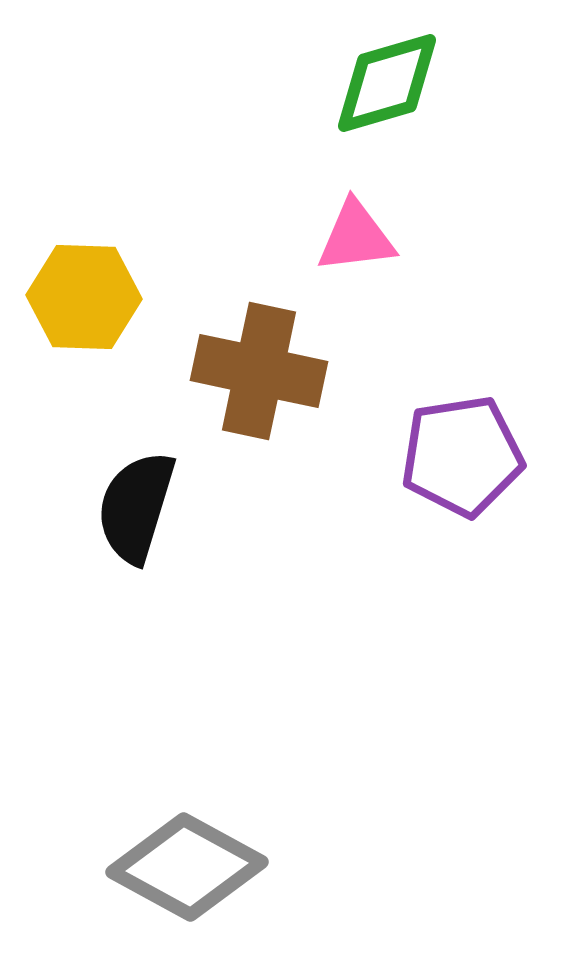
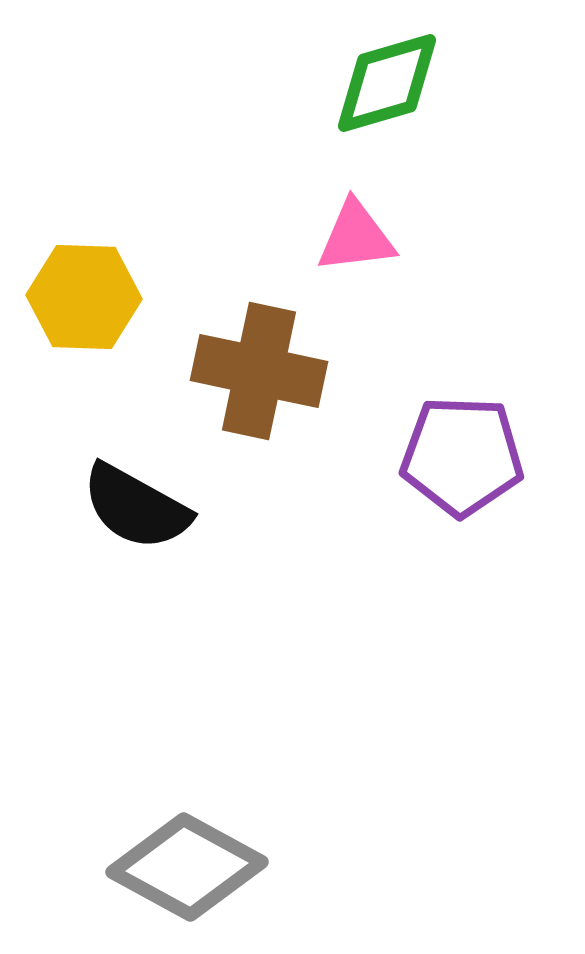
purple pentagon: rotated 11 degrees clockwise
black semicircle: rotated 78 degrees counterclockwise
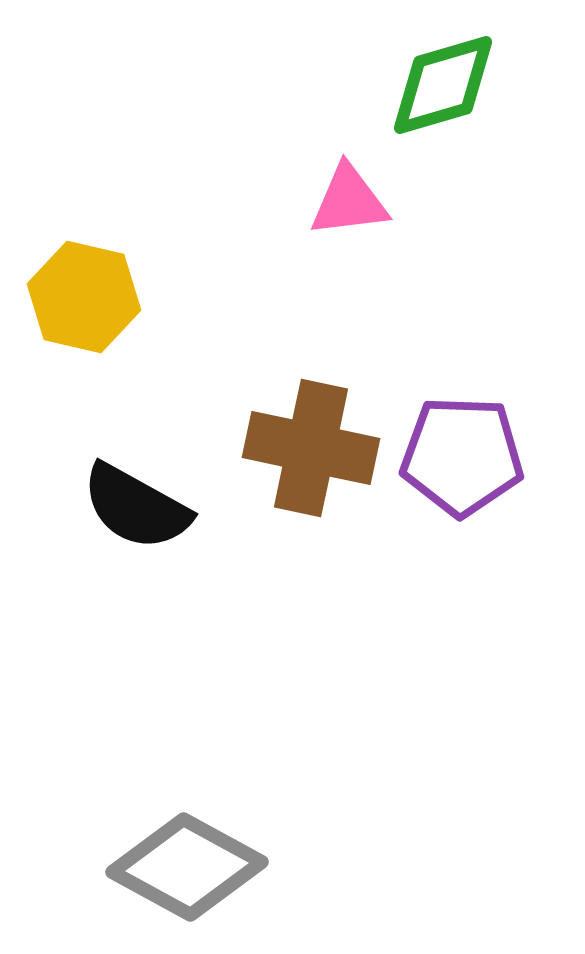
green diamond: moved 56 px right, 2 px down
pink triangle: moved 7 px left, 36 px up
yellow hexagon: rotated 11 degrees clockwise
brown cross: moved 52 px right, 77 px down
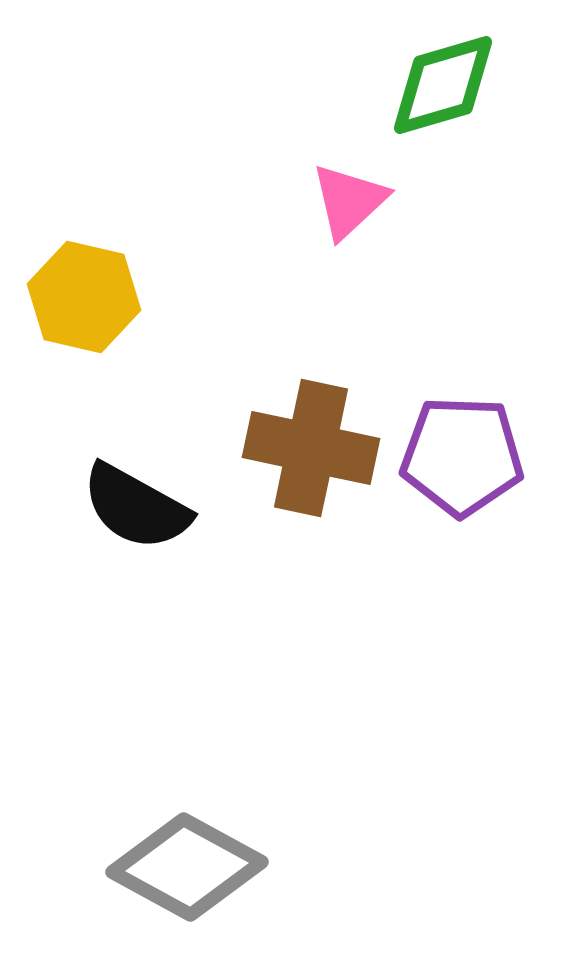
pink triangle: rotated 36 degrees counterclockwise
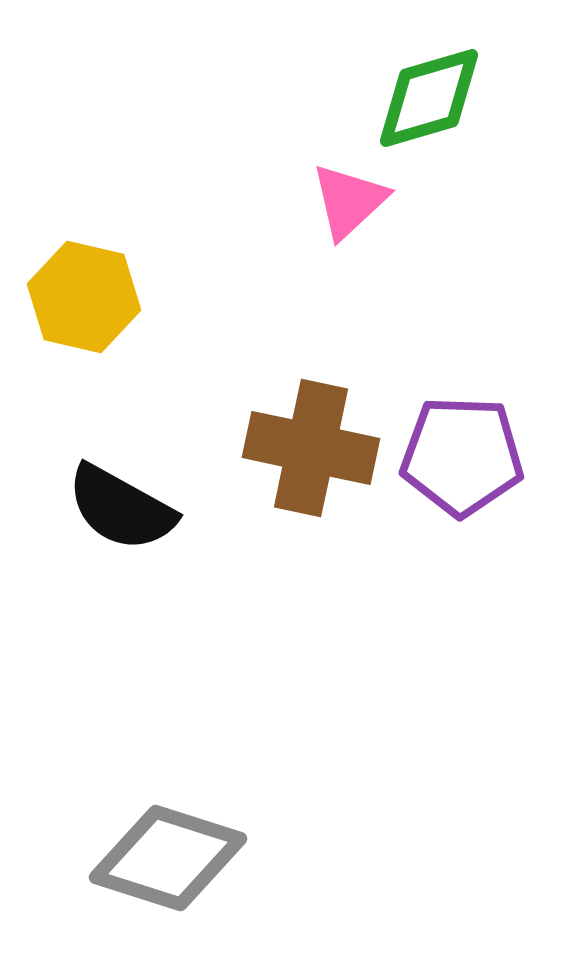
green diamond: moved 14 px left, 13 px down
black semicircle: moved 15 px left, 1 px down
gray diamond: moved 19 px left, 9 px up; rotated 11 degrees counterclockwise
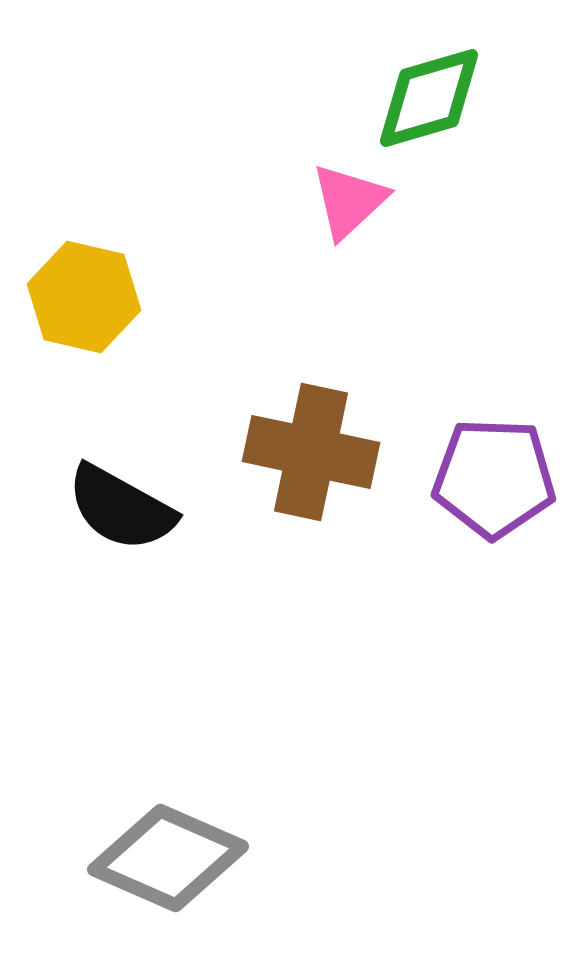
brown cross: moved 4 px down
purple pentagon: moved 32 px right, 22 px down
gray diamond: rotated 6 degrees clockwise
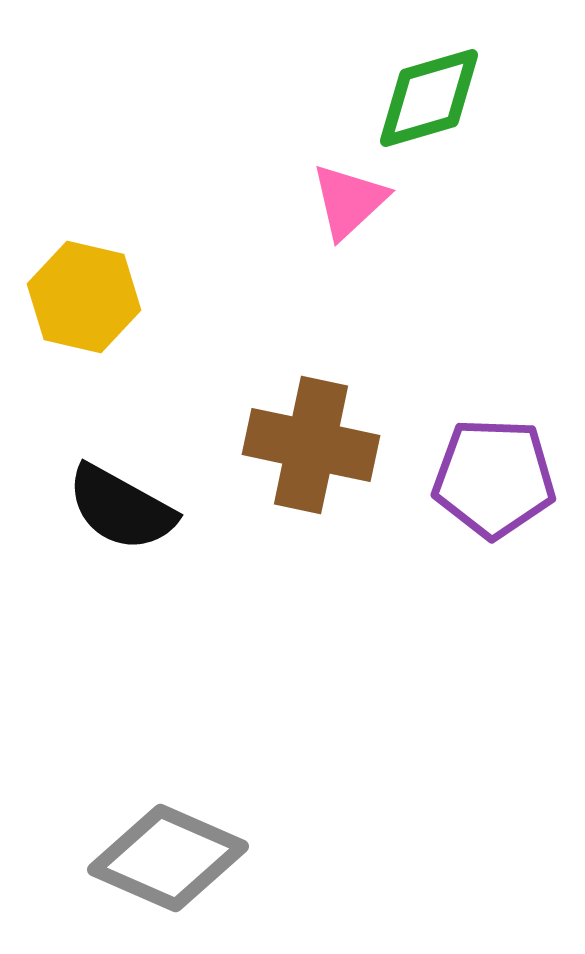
brown cross: moved 7 px up
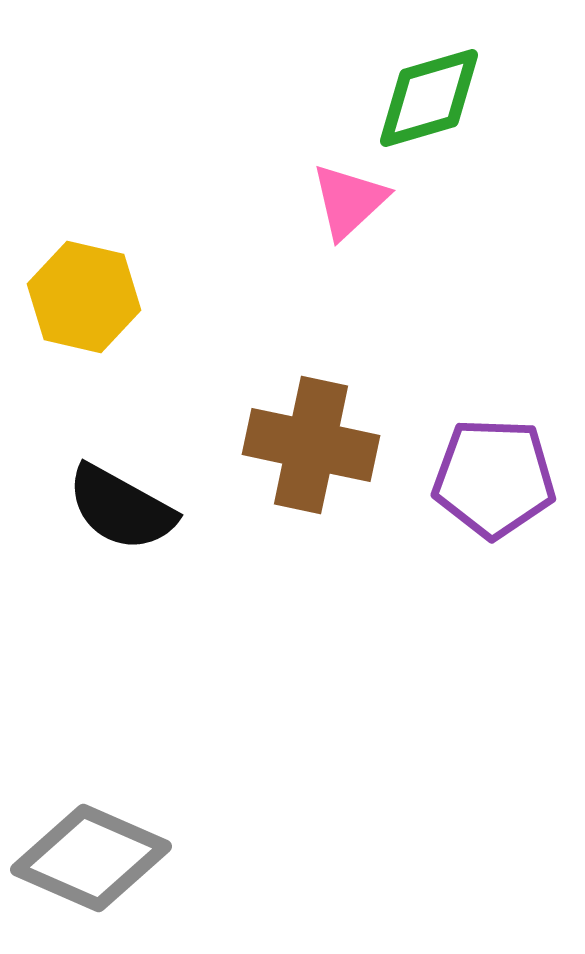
gray diamond: moved 77 px left
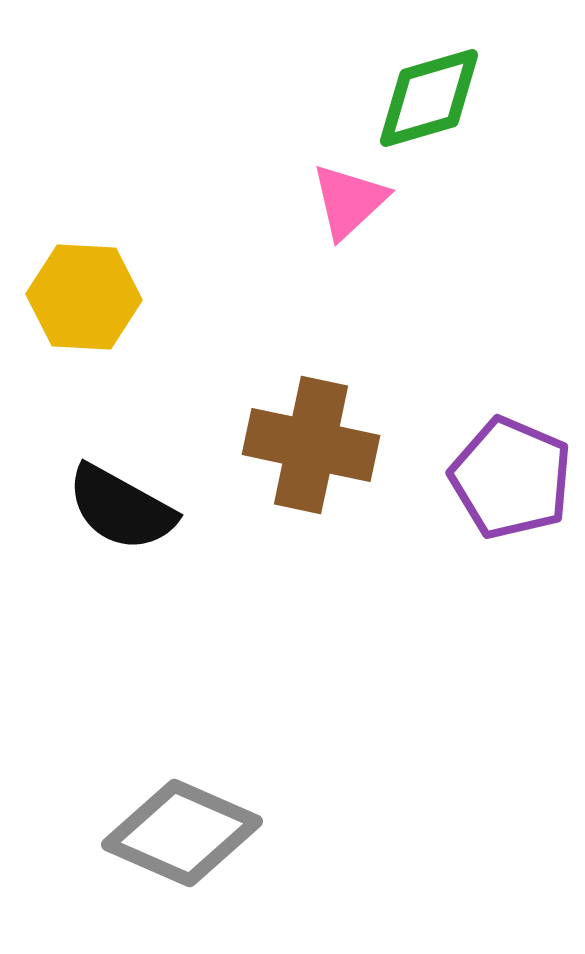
yellow hexagon: rotated 10 degrees counterclockwise
purple pentagon: moved 17 px right; rotated 21 degrees clockwise
gray diamond: moved 91 px right, 25 px up
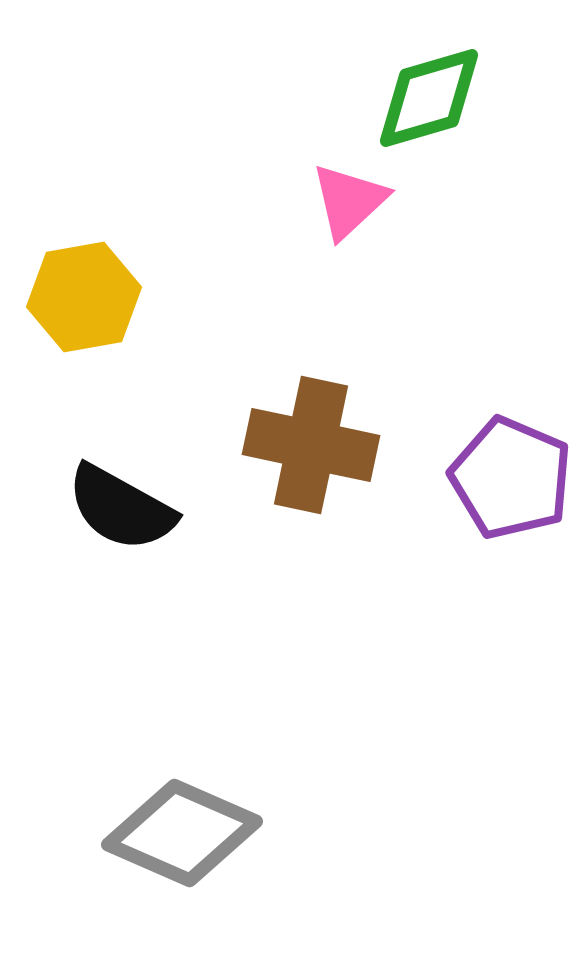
yellow hexagon: rotated 13 degrees counterclockwise
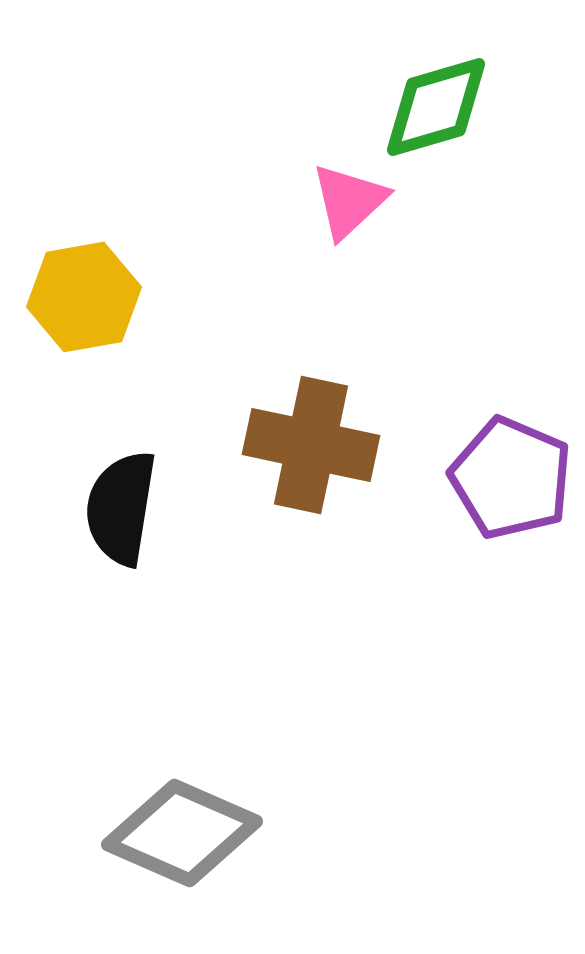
green diamond: moved 7 px right, 9 px down
black semicircle: rotated 70 degrees clockwise
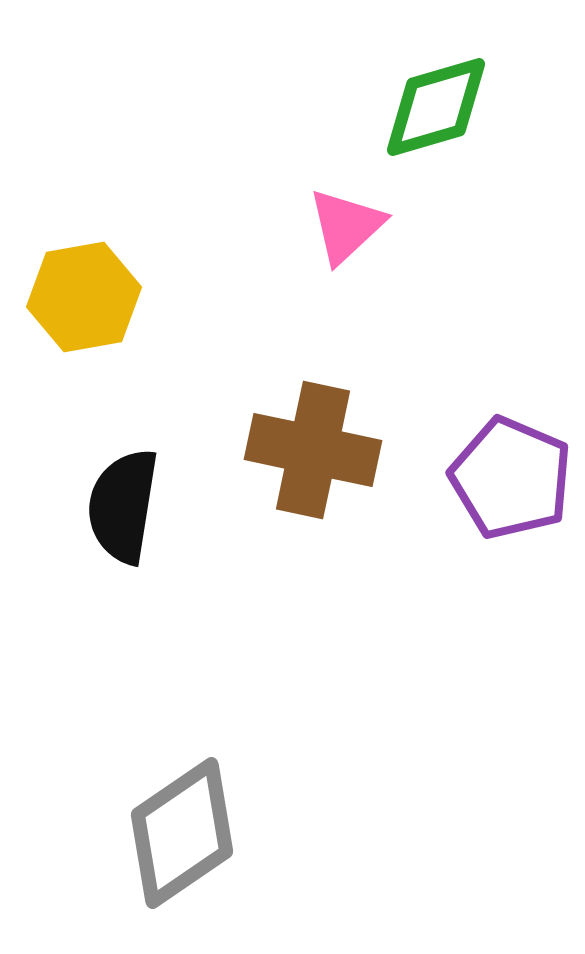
pink triangle: moved 3 px left, 25 px down
brown cross: moved 2 px right, 5 px down
black semicircle: moved 2 px right, 2 px up
gray diamond: rotated 58 degrees counterclockwise
